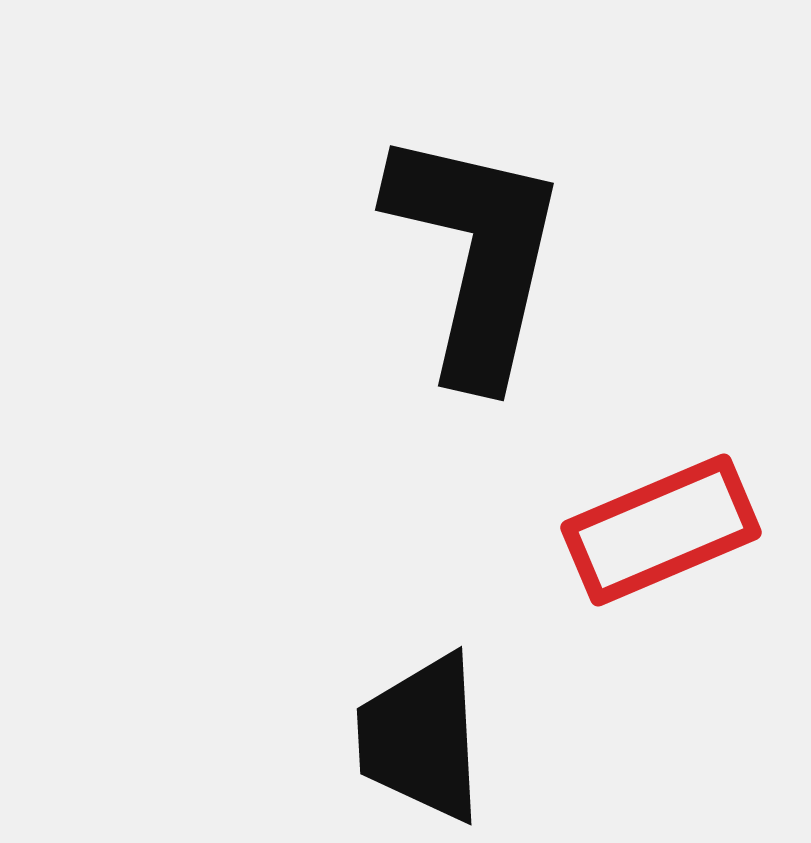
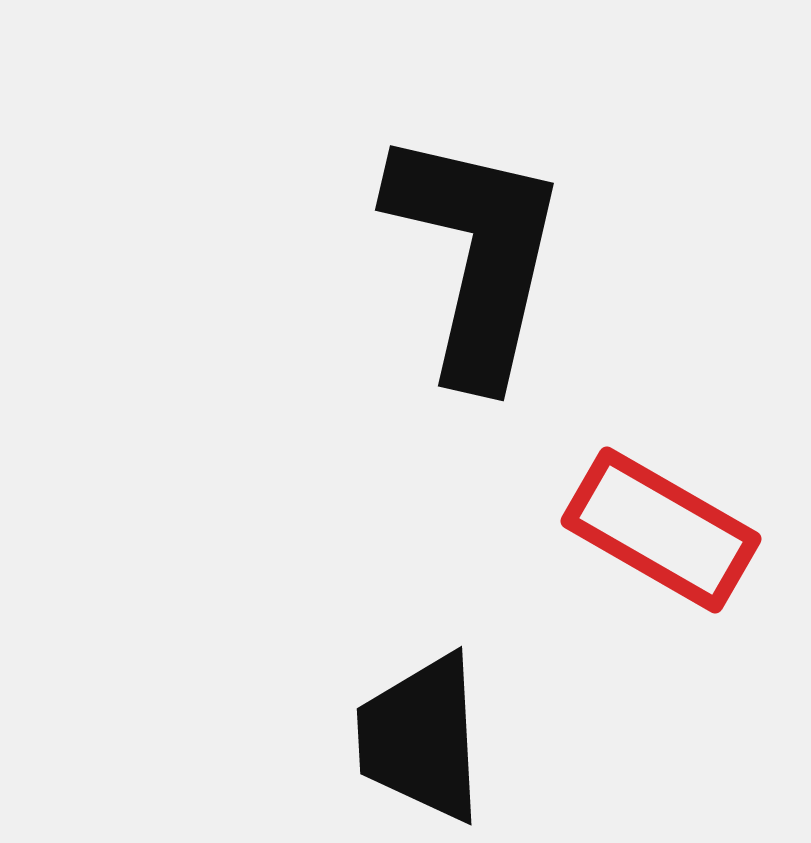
red rectangle: rotated 53 degrees clockwise
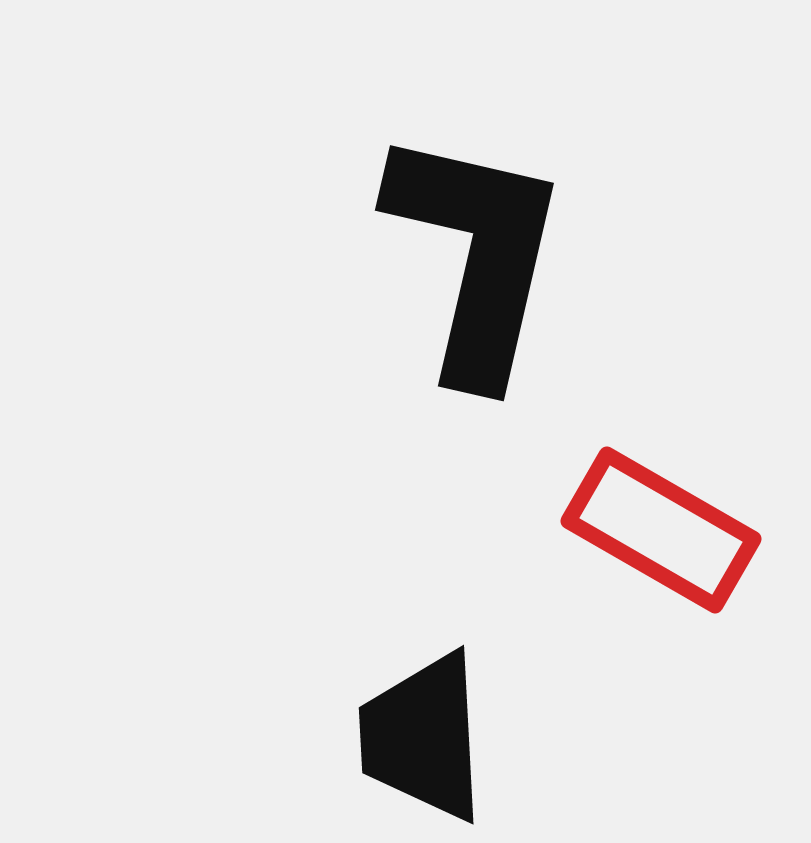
black trapezoid: moved 2 px right, 1 px up
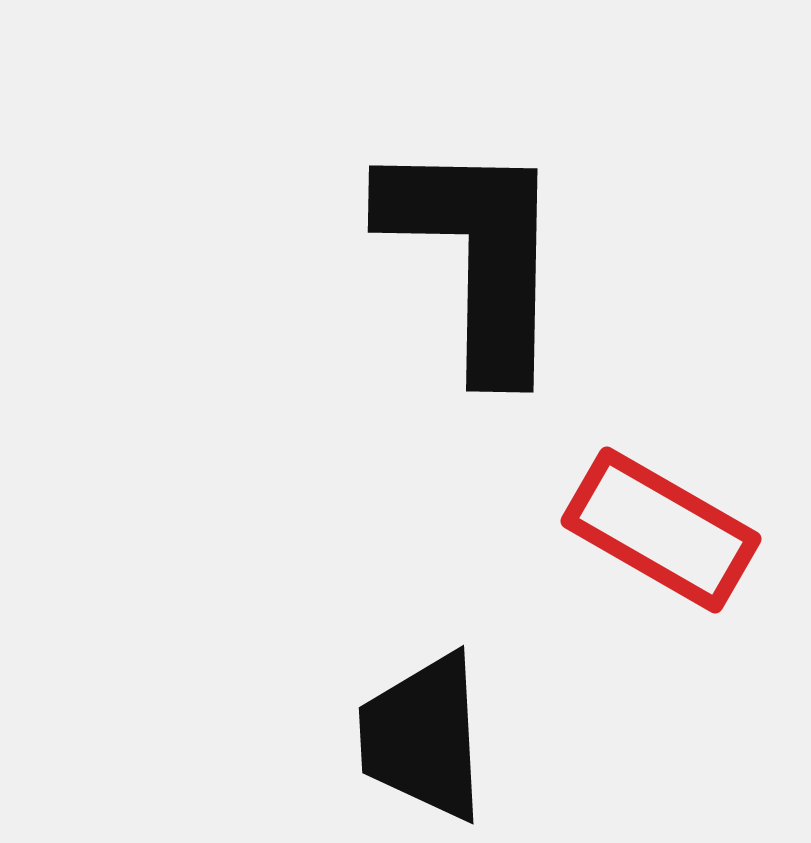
black L-shape: rotated 12 degrees counterclockwise
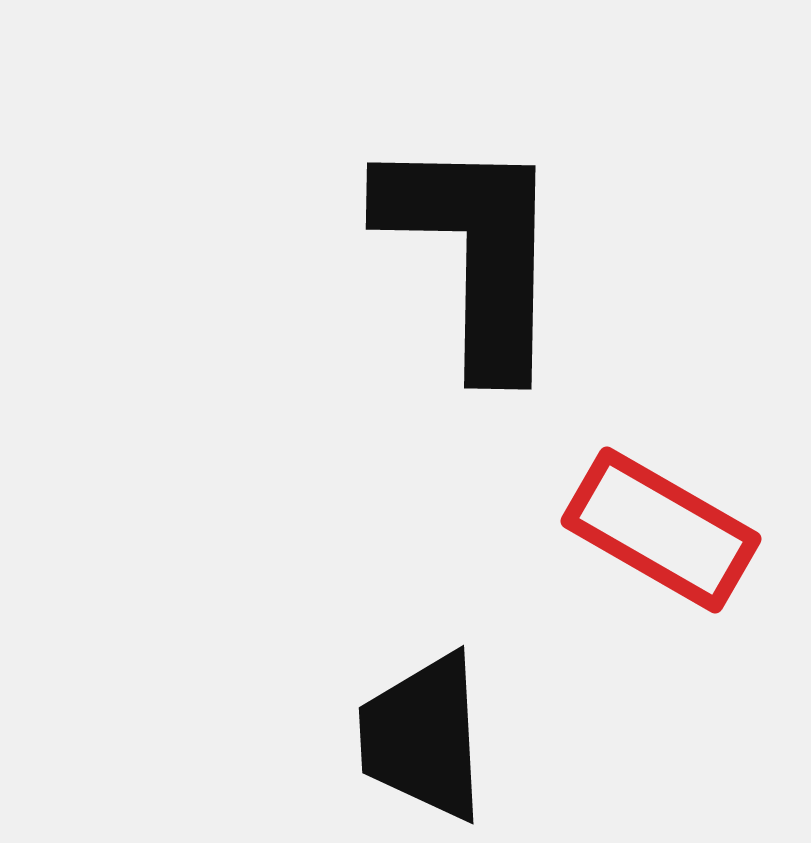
black L-shape: moved 2 px left, 3 px up
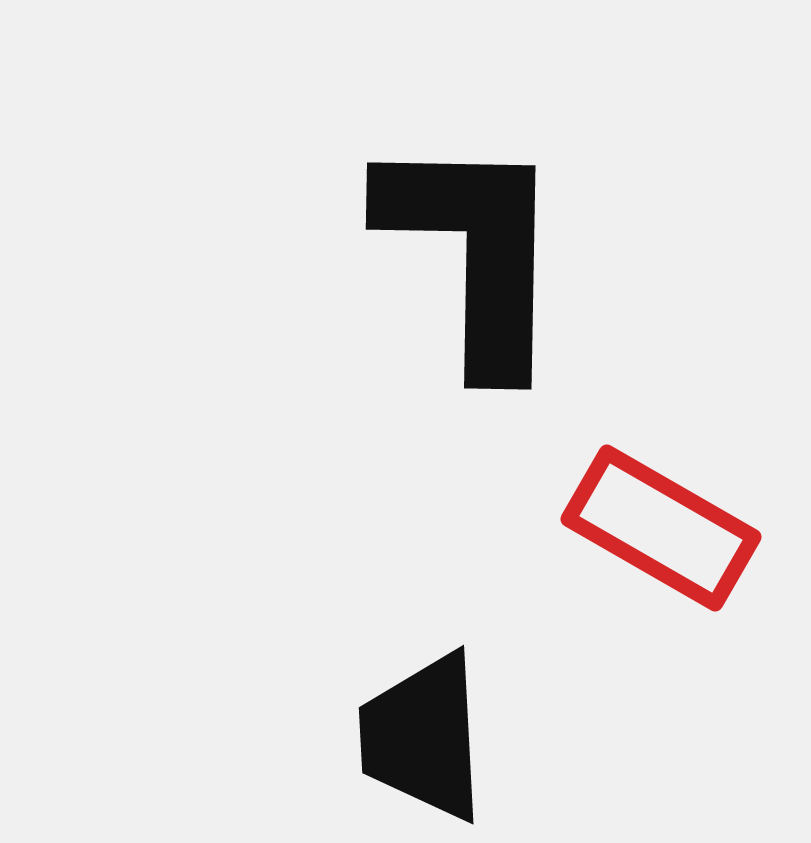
red rectangle: moved 2 px up
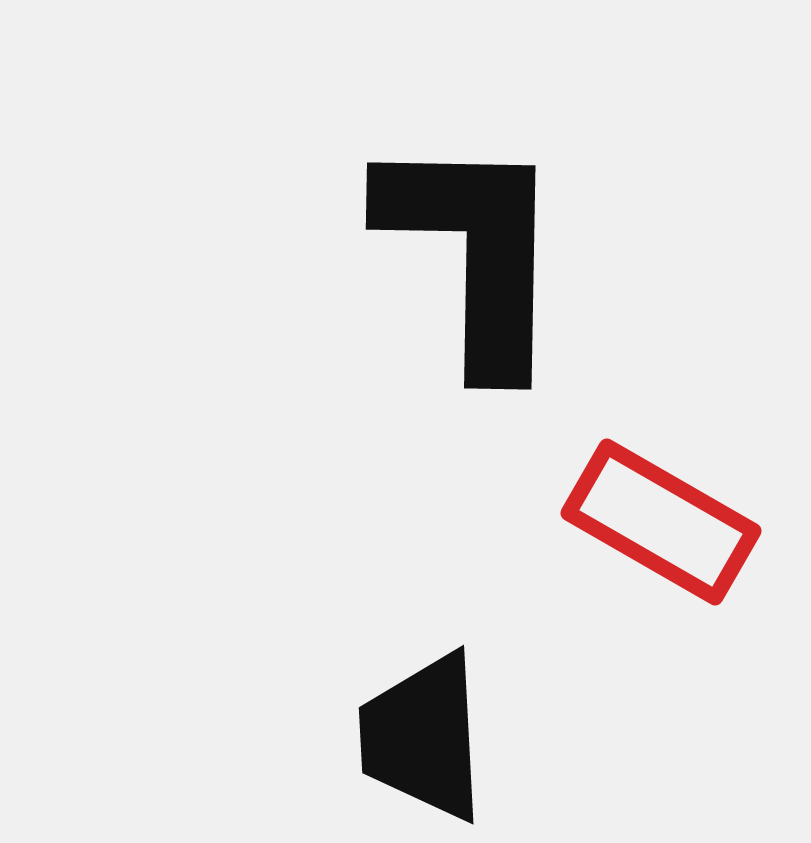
red rectangle: moved 6 px up
